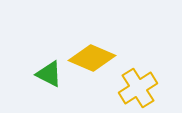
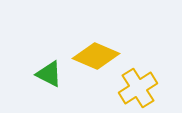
yellow diamond: moved 4 px right, 2 px up
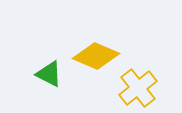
yellow cross: rotated 6 degrees counterclockwise
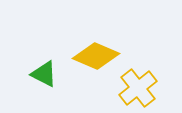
green triangle: moved 5 px left
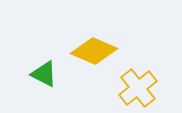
yellow diamond: moved 2 px left, 5 px up
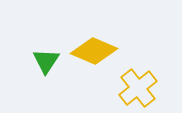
green triangle: moved 2 px right, 13 px up; rotated 36 degrees clockwise
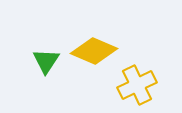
yellow cross: moved 1 px left, 3 px up; rotated 12 degrees clockwise
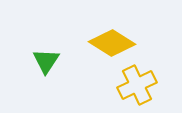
yellow diamond: moved 18 px right, 8 px up; rotated 9 degrees clockwise
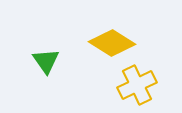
green triangle: rotated 8 degrees counterclockwise
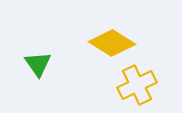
green triangle: moved 8 px left, 3 px down
